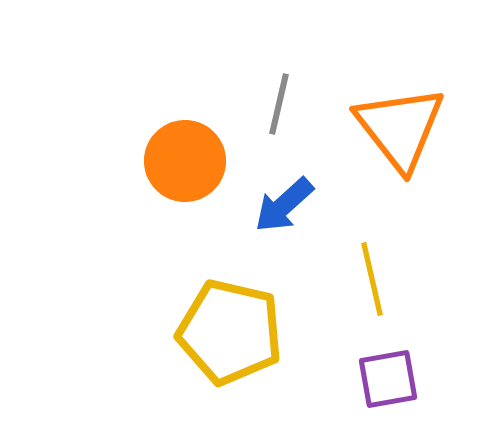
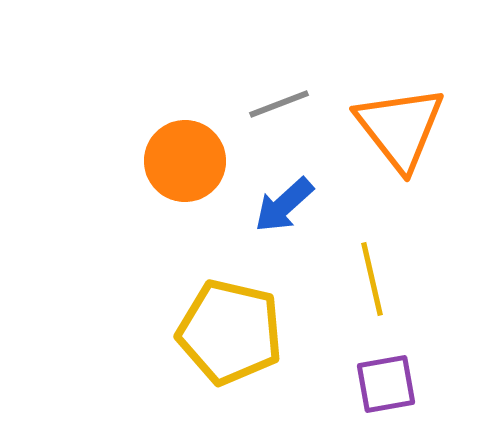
gray line: rotated 56 degrees clockwise
purple square: moved 2 px left, 5 px down
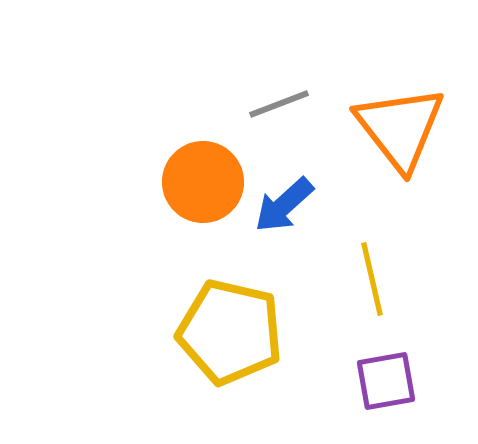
orange circle: moved 18 px right, 21 px down
purple square: moved 3 px up
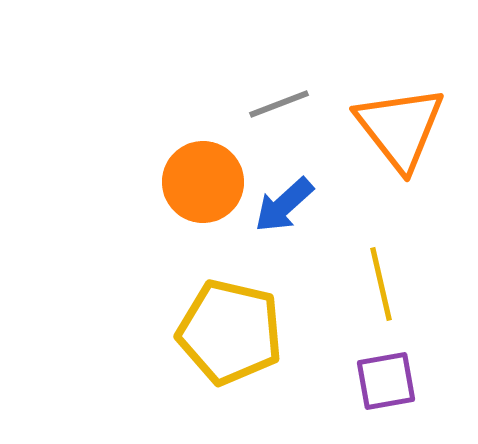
yellow line: moved 9 px right, 5 px down
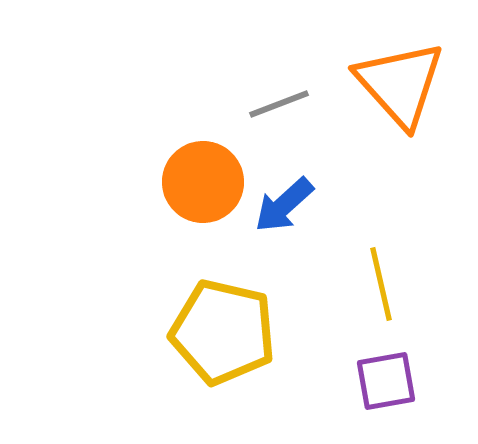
orange triangle: moved 44 px up; rotated 4 degrees counterclockwise
yellow pentagon: moved 7 px left
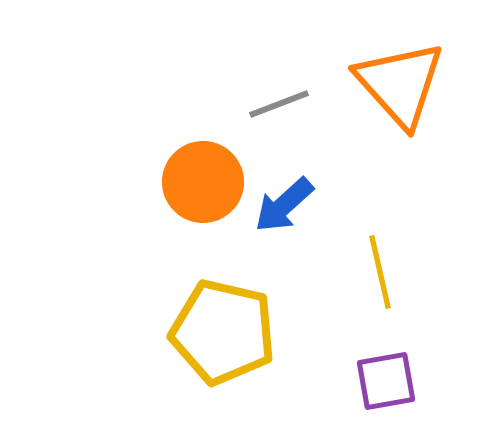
yellow line: moved 1 px left, 12 px up
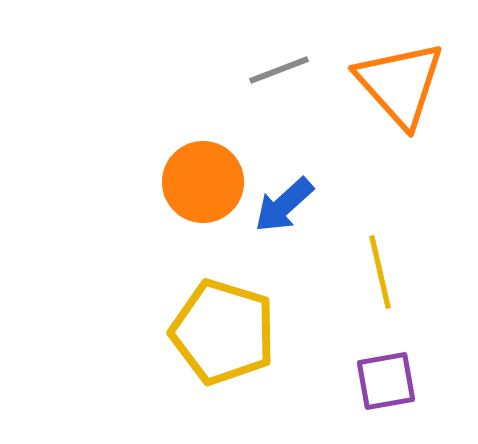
gray line: moved 34 px up
yellow pentagon: rotated 4 degrees clockwise
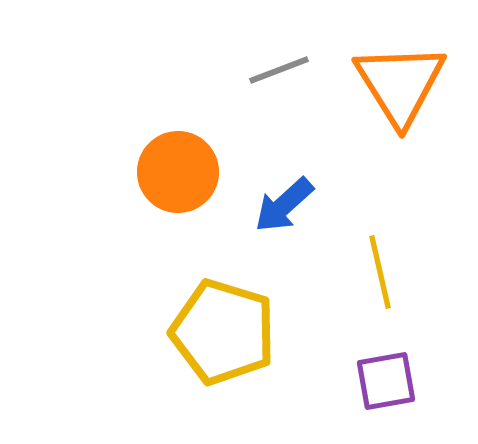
orange triangle: rotated 10 degrees clockwise
orange circle: moved 25 px left, 10 px up
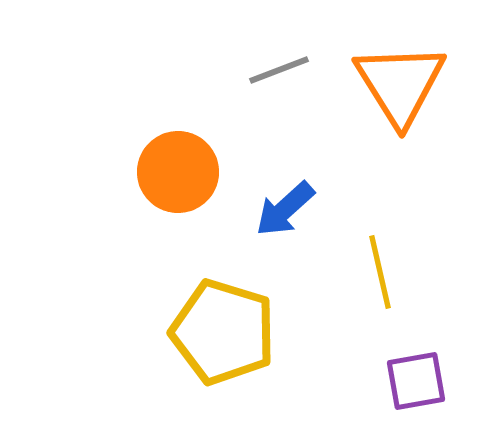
blue arrow: moved 1 px right, 4 px down
purple square: moved 30 px right
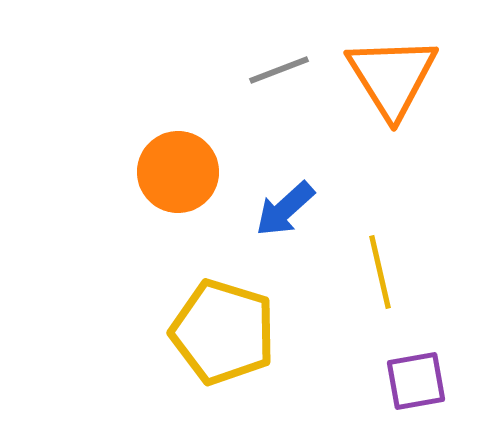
orange triangle: moved 8 px left, 7 px up
